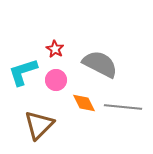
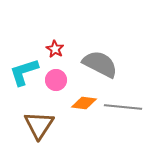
cyan L-shape: moved 1 px right
orange diamond: rotated 55 degrees counterclockwise
brown triangle: rotated 12 degrees counterclockwise
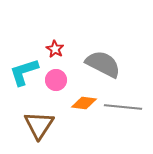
gray semicircle: moved 3 px right
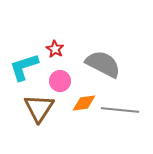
cyan L-shape: moved 5 px up
pink circle: moved 4 px right, 1 px down
orange diamond: rotated 15 degrees counterclockwise
gray line: moved 3 px left, 3 px down
brown triangle: moved 17 px up
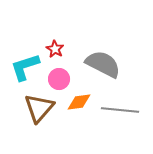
cyan L-shape: moved 1 px right
pink circle: moved 1 px left, 2 px up
orange diamond: moved 5 px left, 1 px up
brown triangle: rotated 8 degrees clockwise
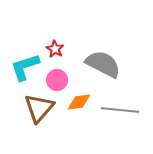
pink circle: moved 2 px left, 1 px down
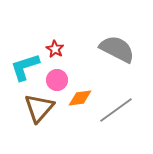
gray semicircle: moved 14 px right, 15 px up
orange diamond: moved 1 px right, 4 px up
gray line: moved 4 px left; rotated 42 degrees counterclockwise
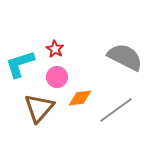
gray semicircle: moved 8 px right, 8 px down
cyan L-shape: moved 5 px left, 3 px up
pink circle: moved 3 px up
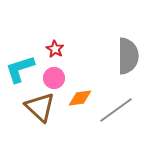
gray semicircle: moved 3 px right, 1 px up; rotated 63 degrees clockwise
cyan L-shape: moved 5 px down
pink circle: moved 3 px left, 1 px down
brown triangle: moved 1 px right, 1 px up; rotated 28 degrees counterclockwise
